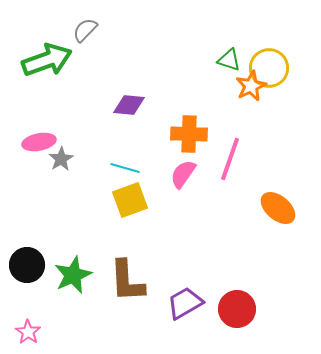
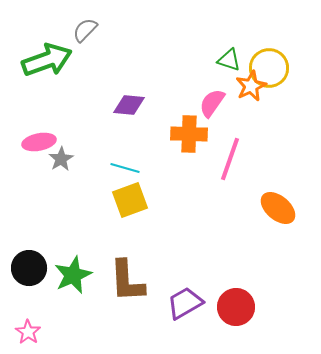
pink semicircle: moved 29 px right, 71 px up
black circle: moved 2 px right, 3 px down
red circle: moved 1 px left, 2 px up
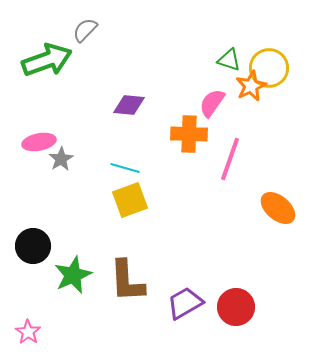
black circle: moved 4 px right, 22 px up
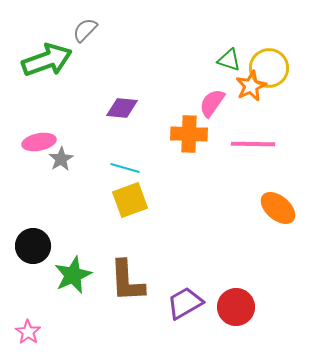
purple diamond: moved 7 px left, 3 px down
pink line: moved 23 px right, 15 px up; rotated 72 degrees clockwise
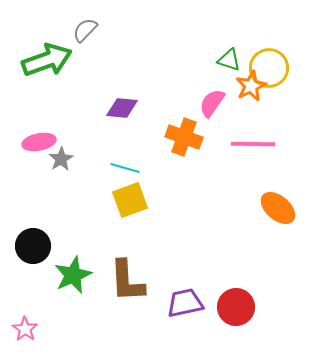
orange cross: moved 5 px left, 3 px down; rotated 18 degrees clockwise
purple trapezoid: rotated 18 degrees clockwise
pink star: moved 3 px left, 3 px up
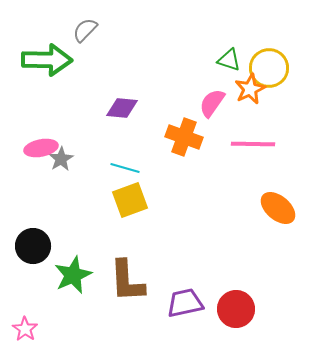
green arrow: rotated 21 degrees clockwise
orange star: moved 1 px left, 3 px down
pink ellipse: moved 2 px right, 6 px down
red circle: moved 2 px down
